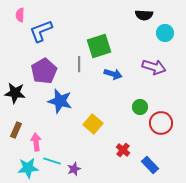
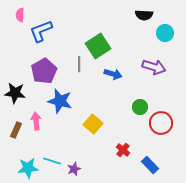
green square: moved 1 px left; rotated 15 degrees counterclockwise
pink arrow: moved 21 px up
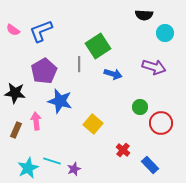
pink semicircle: moved 7 px left, 15 px down; rotated 56 degrees counterclockwise
cyan star: rotated 20 degrees counterclockwise
